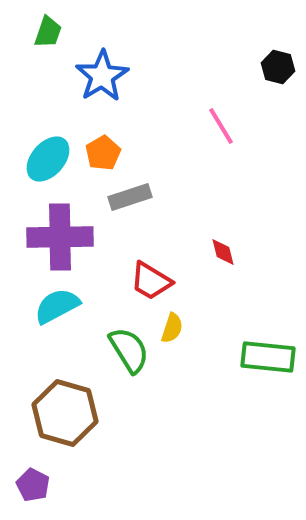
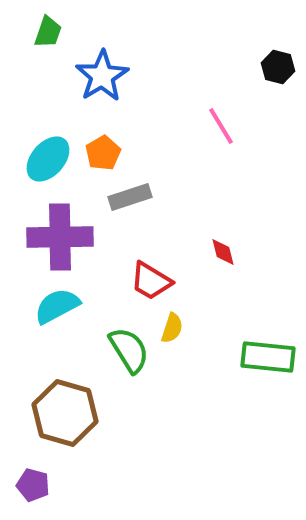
purple pentagon: rotated 12 degrees counterclockwise
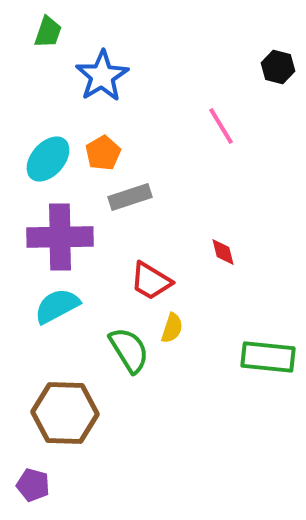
brown hexagon: rotated 14 degrees counterclockwise
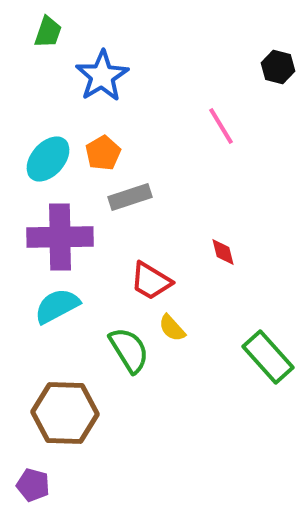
yellow semicircle: rotated 120 degrees clockwise
green rectangle: rotated 42 degrees clockwise
